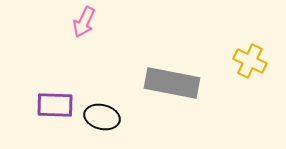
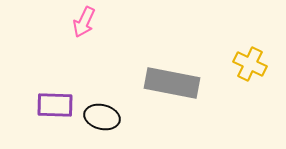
yellow cross: moved 3 px down
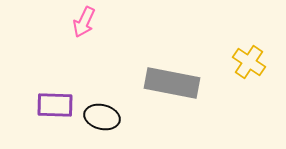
yellow cross: moved 1 px left, 2 px up; rotated 8 degrees clockwise
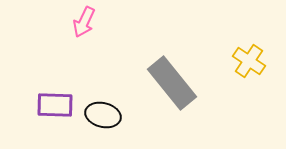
yellow cross: moved 1 px up
gray rectangle: rotated 40 degrees clockwise
black ellipse: moved 1 px right, 2 px up
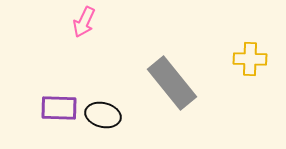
yellow cross: moved 1 px right, 2 px up; rotated 32 degrees counterclockwise
purple rectangle: moved 4 px right, 3 px down
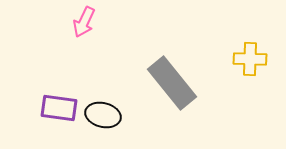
purple rectangle: rotated 6 degrees clockwise
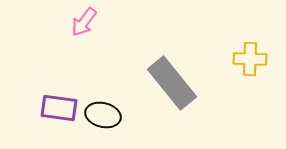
pink arrow: rotated 12 degrees clockwise
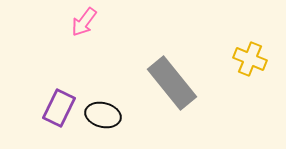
yellow cross: rotated 20 degrees clockwise
purple rectangle: rotated 72 degrees counterclockwise
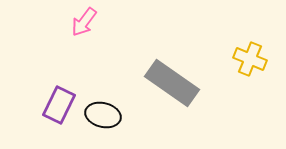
gray rectangle: rotated 16 degrees counterclockwise
purple rectangle: moved 3 px up
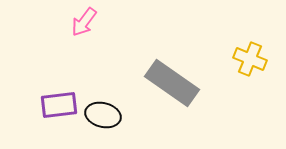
purple rectangle: rotated 57 degrees clockwise
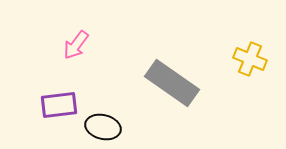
pink arrow: moved 8 px left, 23 px down
black ellipse: moved 12 px down
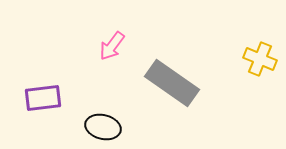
pink arrow: moved 36 px right, 1 px down
yellow cross: moved 10 px right
purple rectangle: moved 16 px left, 7 px up
